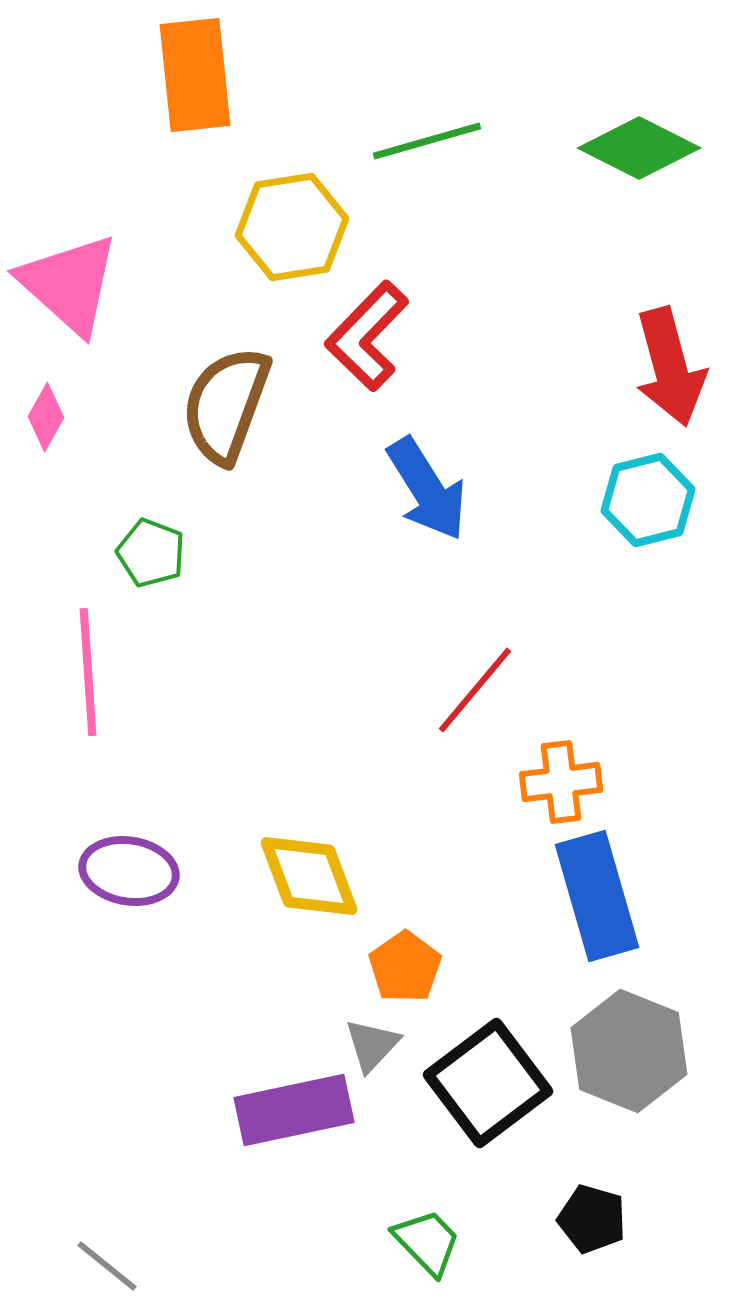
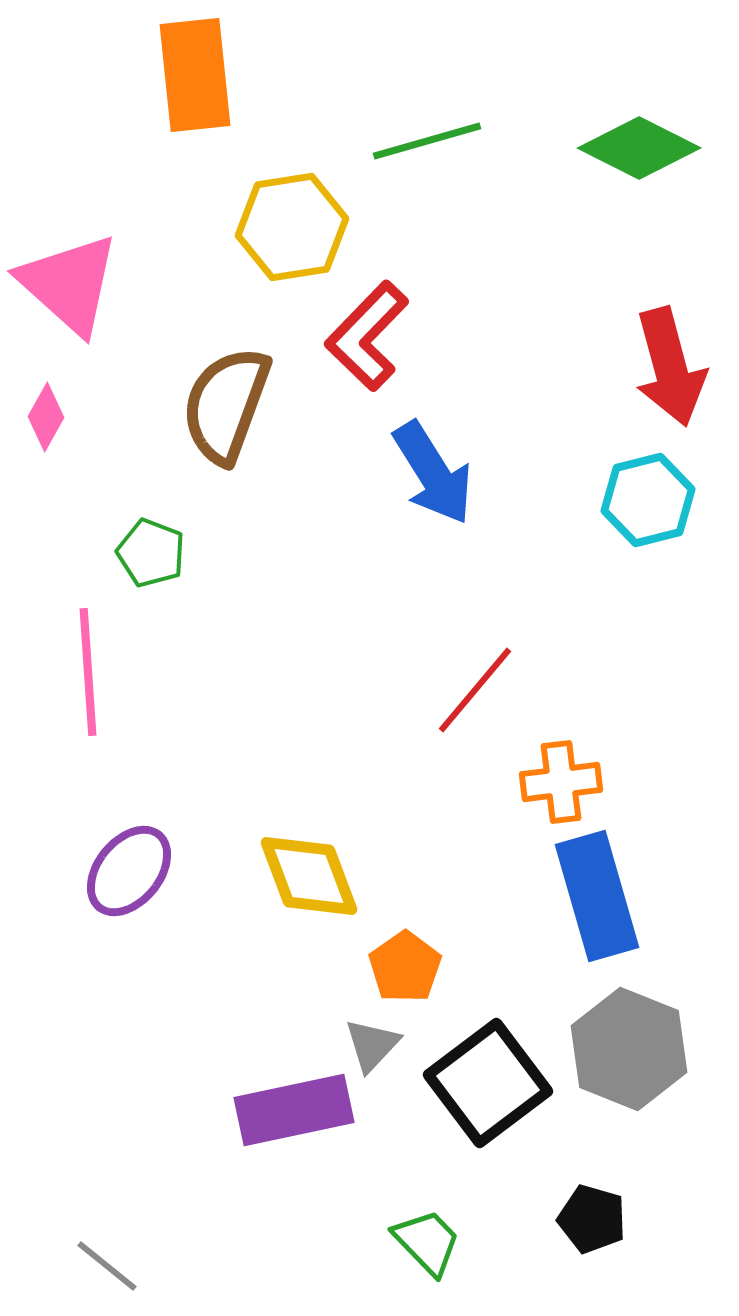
blue arrow: moved 6 px right, 16 px up
purple ellipse: rotated 60 degrees counterclockwise
gray hexagon: moved 2 px up
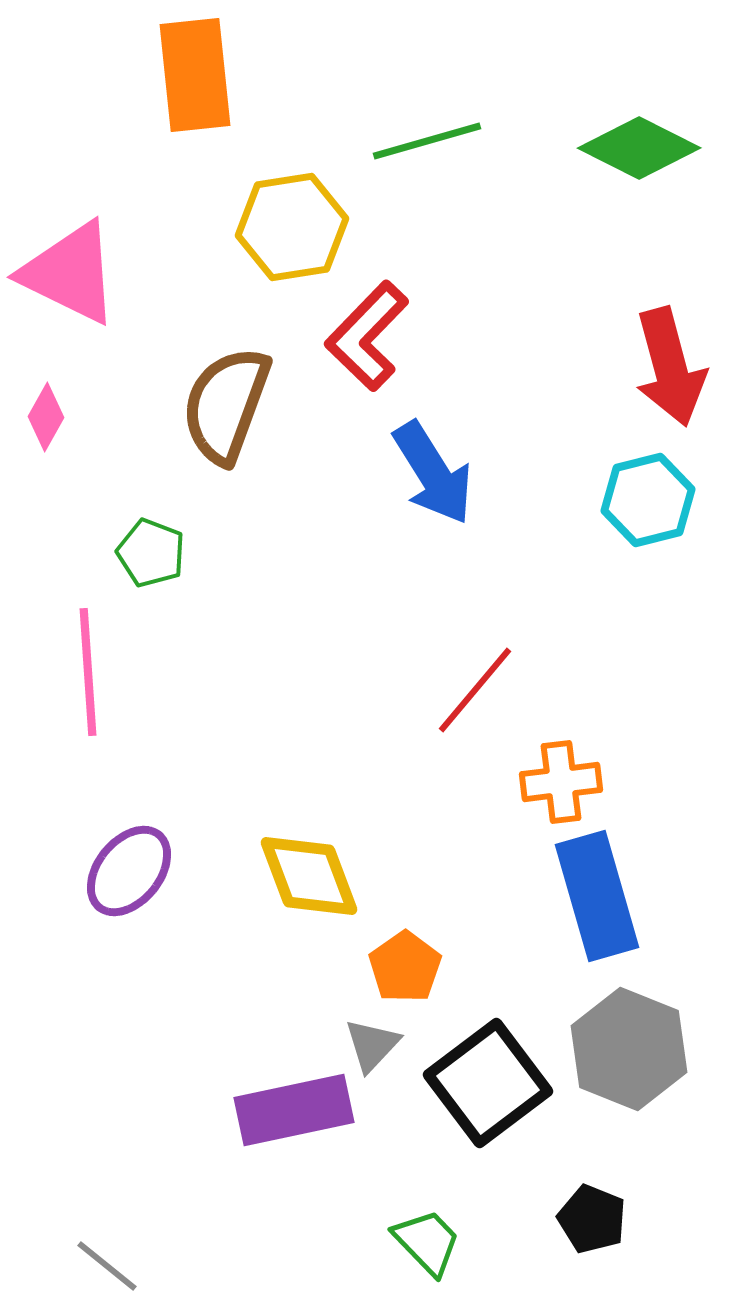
pink triangle: moved 1 px right, 11 px up; rotated 16 degrees counterclockwise
black pentagon: rotated 6 degrees clockwise
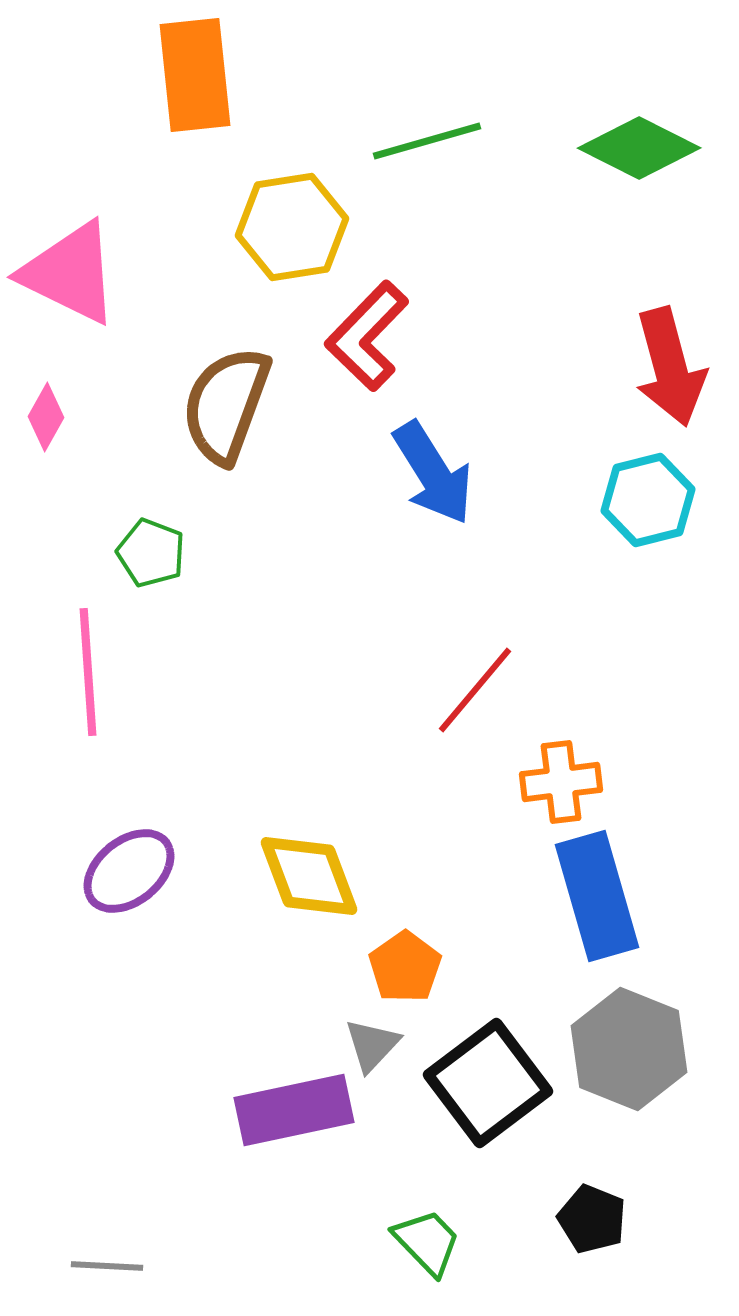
purple ellipse: rotated 12 degrees clockwise
gray line: rotated 36 degrees counterclockwise
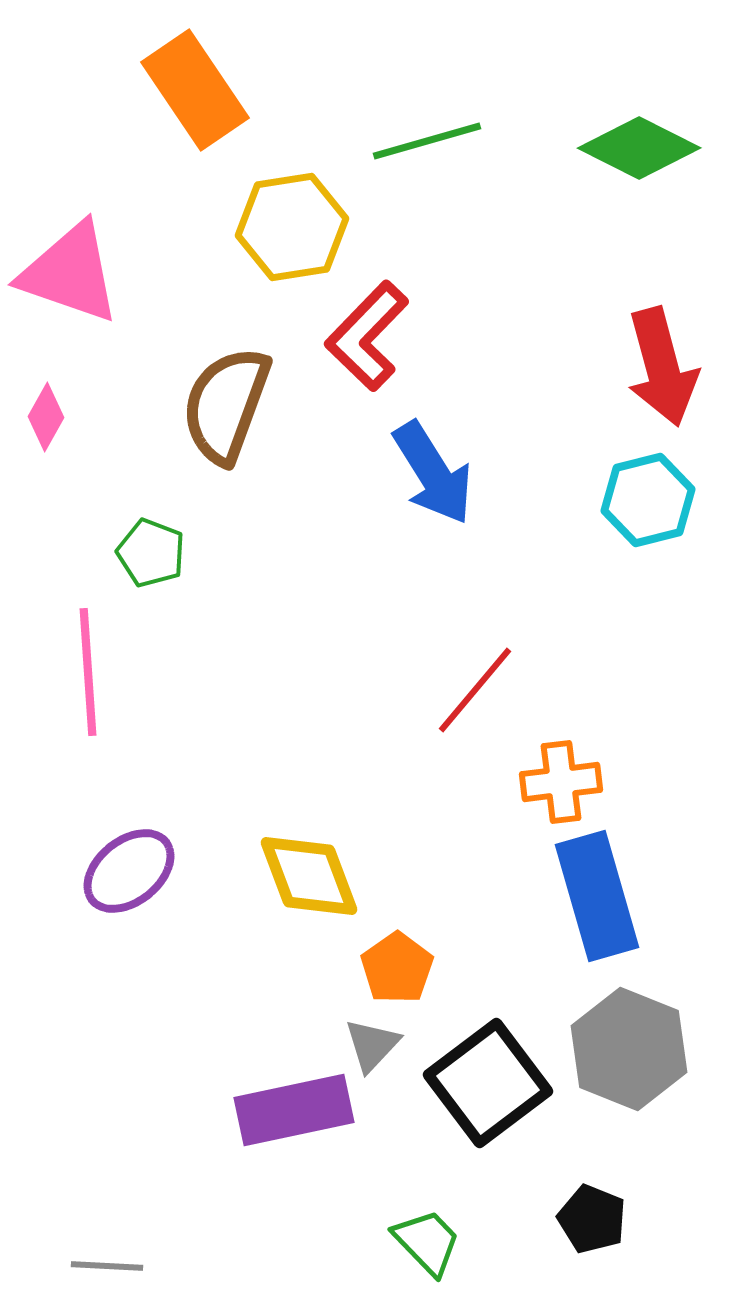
orange rectangle: moved 15 px down; rotated 28 degrees counterclockwise
pink triangle: rotated 7 degrees counterclockwise
red arrow: moved 8 px left
orange pentagon: moved 8 px left, 1 px down
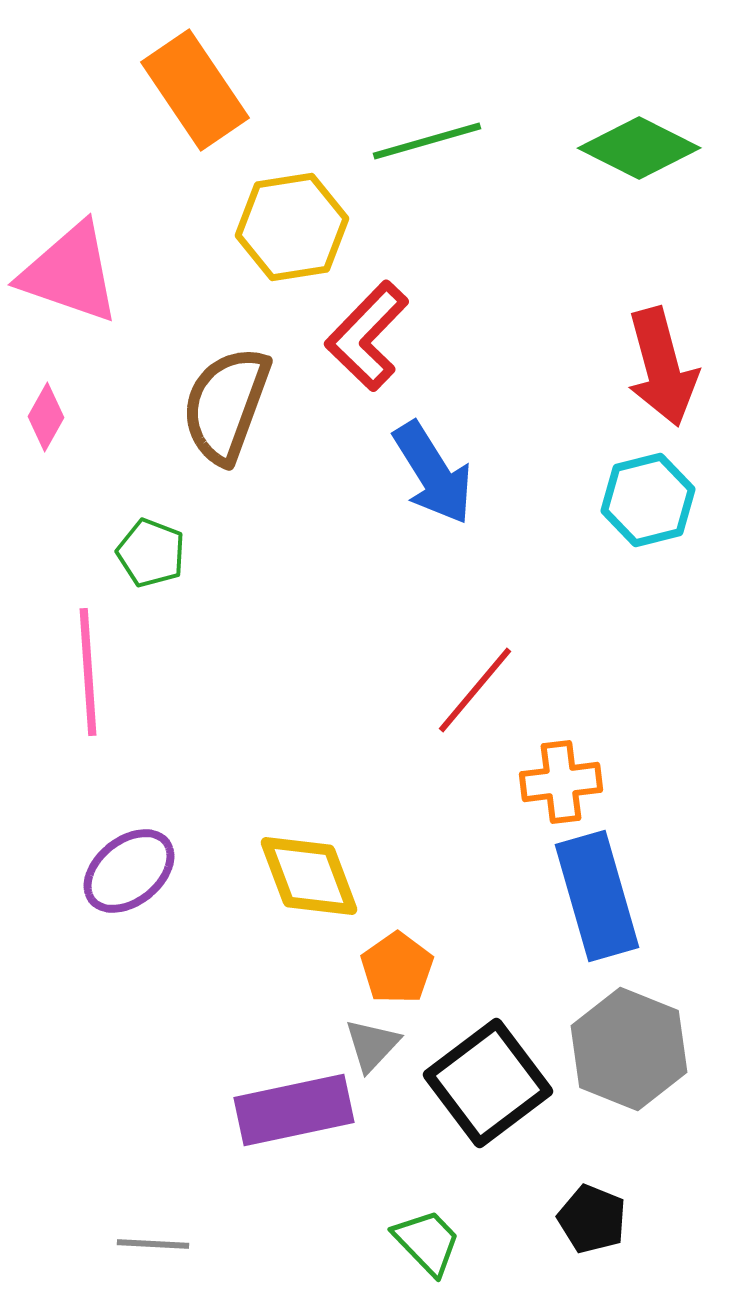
gray line: moved 46 px right, 22 px up
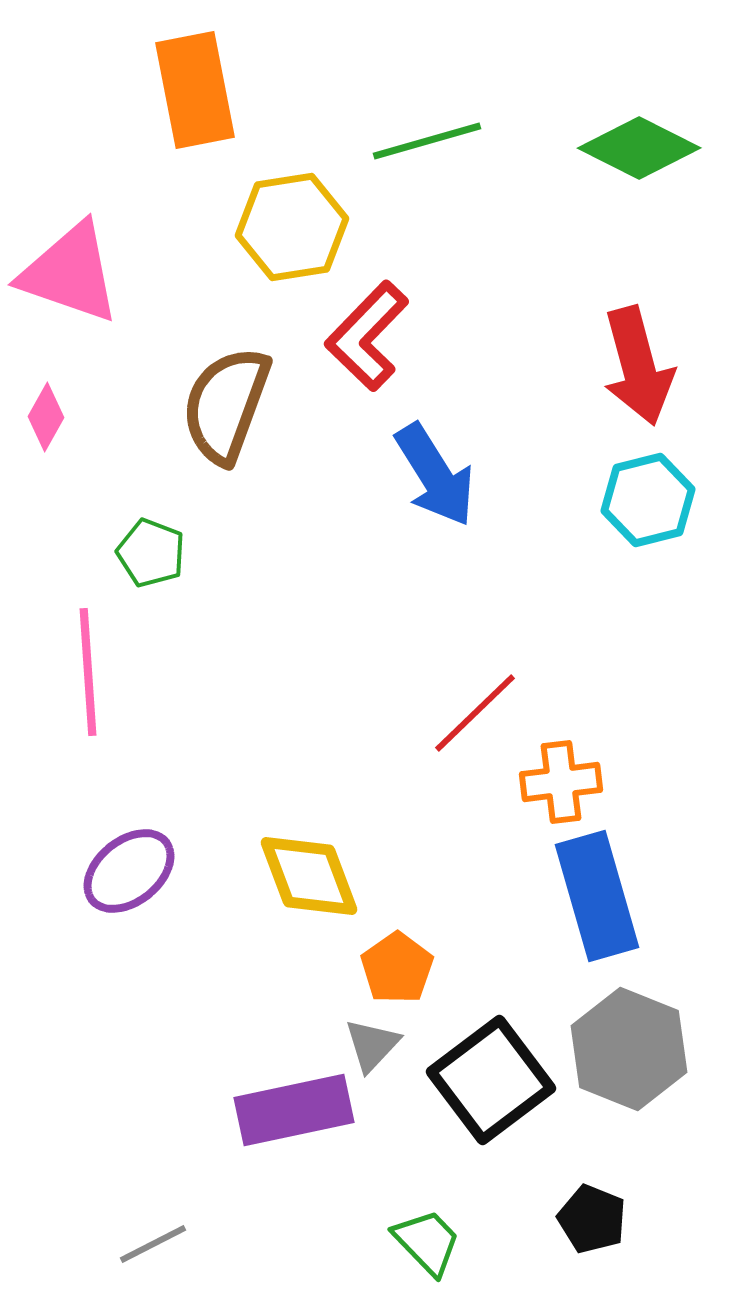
orange rectangle: rotated 23 degrees clockwise
red arrow: moved 24 px left, 1 px up
blue arrow: moved 2 px right, 2 px down
red line: moved 23 px down; rotated 6 degrees clockwise
black square: moved 3 px right, 3 px up
gray line: rotated 30 degrees counterclockwise
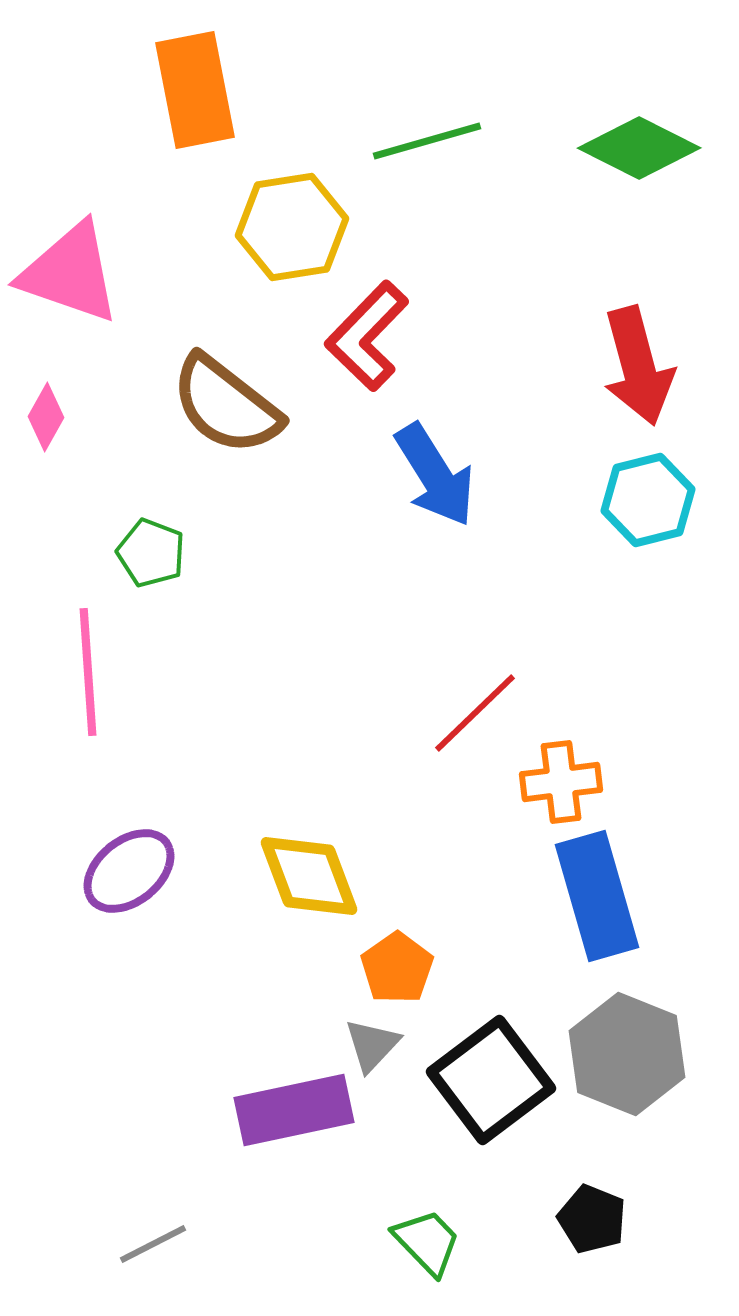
brown semicircle: rotated 72 degrees counterclockwise
gray hexagon: moved 2 px left, 5 px down
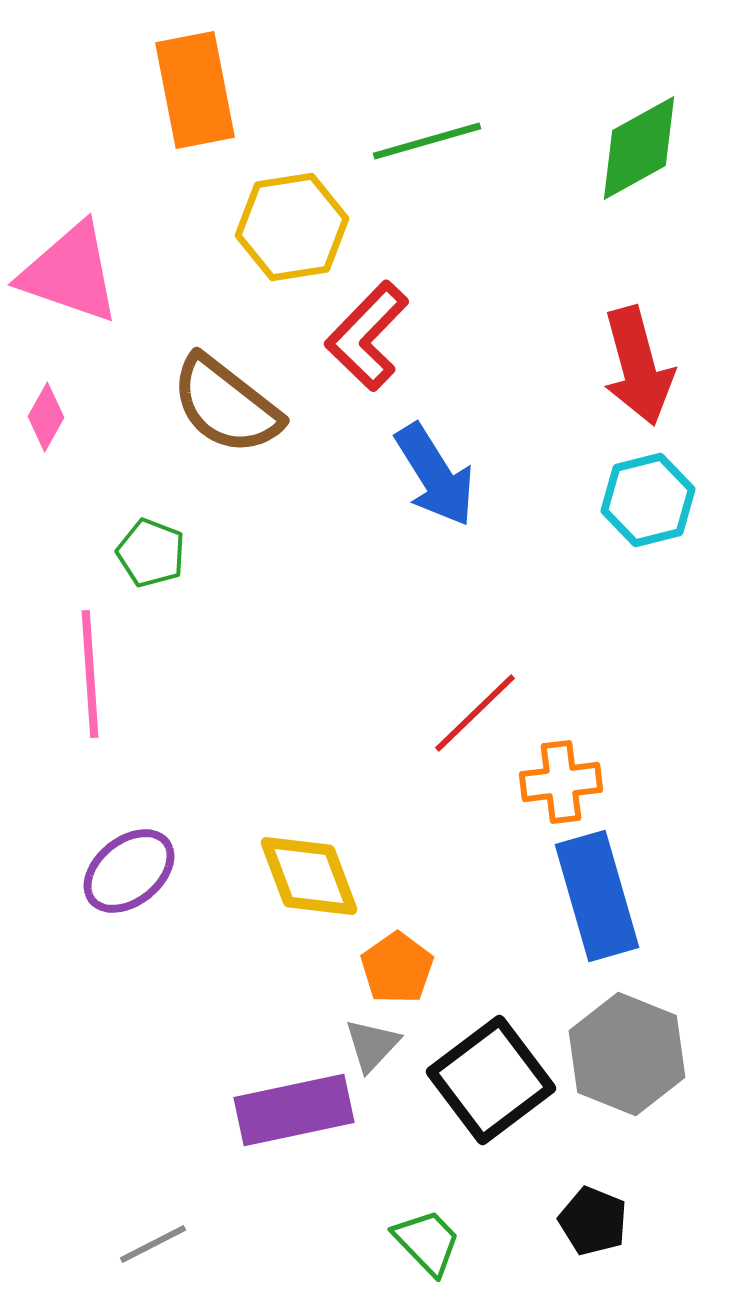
green diamond: rotated 56 degrees counterclockwise
pink line: moved 2 px right, 2 px down
black pentagon: moved 1 px right, 2 px down
